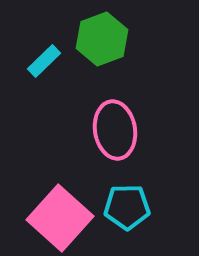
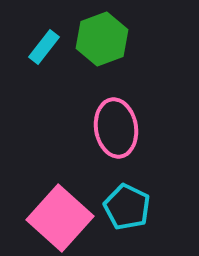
cyan rectangle: moved 14 px up; rotated 8 degrees counterclockwise
pink ellipse: moved 1 px right, 2 px up
cyan pentagon: rotated 27 degrees clockwise
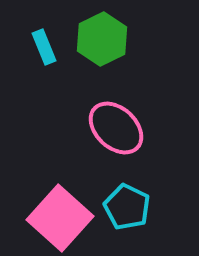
green hexagon: rotated 6 degrees counterclockwise
cyan rectangle: rotated 60 degrees counterclockwise
pink ellipse: rotated 38 degrees counterclockwise
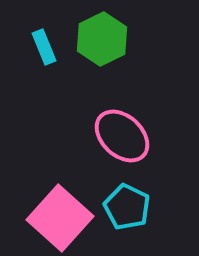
pink ellipse: moved 6 px right, 8 px down
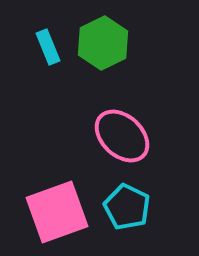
green hexagon: moved 1 px right, 4 px down
cyan rectangle: moved 4 px right
pink square: moved 3 px left, 6 px up; rotated 28 degrees clockwise
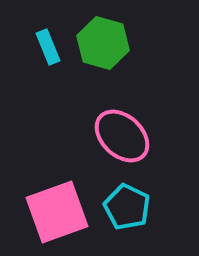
green hexagon: rotated 18 degrees counterclockwise
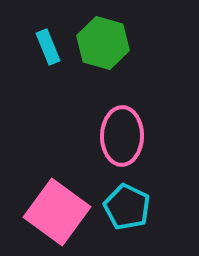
pink ellipse: rotated 48 degrees clockwise
pink square: rotated 34 degrees counterclockwise
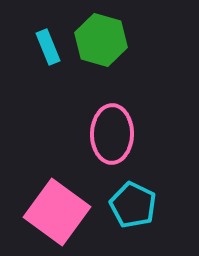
green hexagon: moved 2 px left, 3 px up
pink ellipse: moved 10 px left, 2 px up
cyan pentagon: moved 6 px right, 2 px up
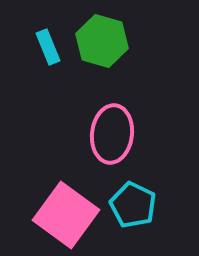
green hexagon: moved 1 px right, 1 px down
pink ellipse: rotated 6 degrees clockwise
pink square: moved 9 px right, 3 px down
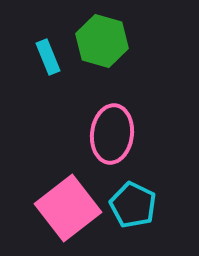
cyan rectangle: moved 10 px down
pink square: moved 2 px right, 7 px up; rotated 16 degrees clockwise
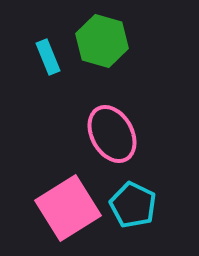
pink ellipse: rotated 36 degrees counterclockwise
pink square: rotated 6 degrees clockwise
